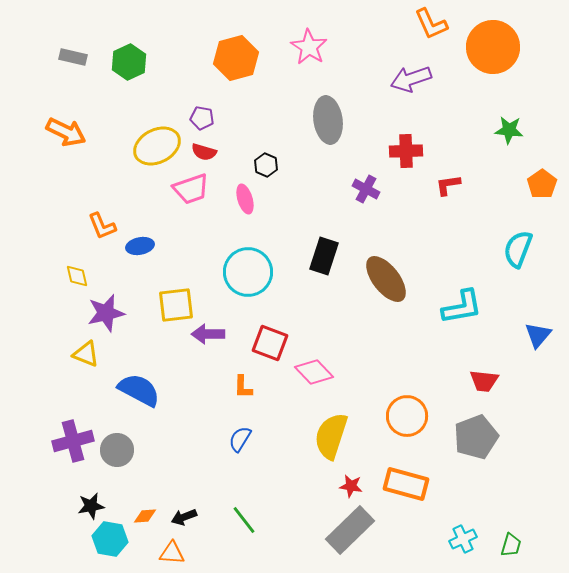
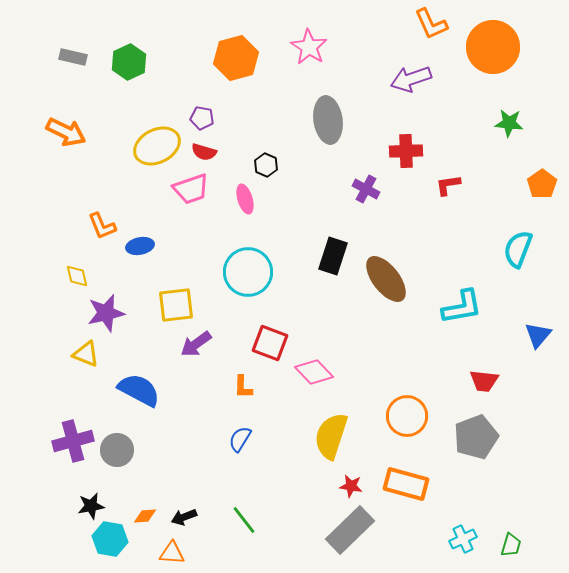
green star at (509, 130): moved 7 px up
black rectangle at (324, 256): moved 9 px right
purple arrow at (208, 334): moved 12 px left, 10 px down; rotated 36 degrees counterclockwise
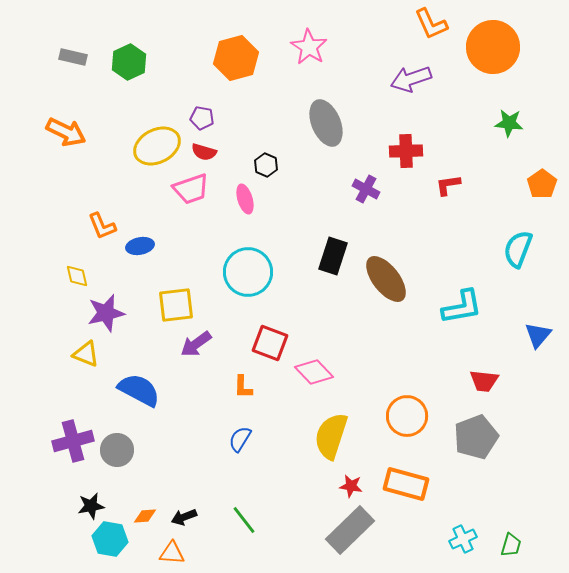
gray ellipse at (328, 120): moved 2 px left, 3 px down; rotated 15 degrees counterclockwise
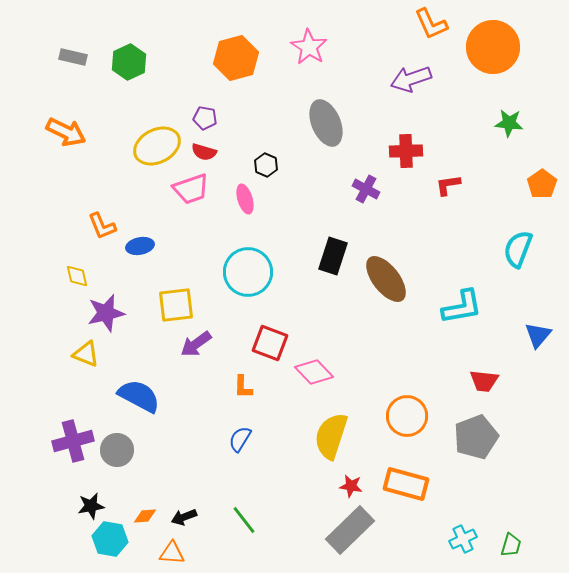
purple pentagon at (202, 118): moved 3 px right
blue semicircle at (139, 390): moved 6 px down
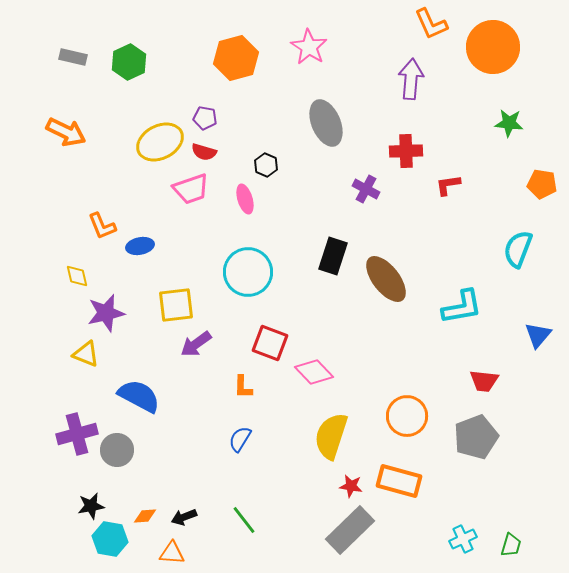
purple arrow at (411, 79): rotated 114 degrees clockwise
yellow ellipse at (157, 146): moved 3 px right, 4 px up
orange pentagon at (542, 184): rotated 28 degrees counterclockwise
purple cross at (73, 441): moved 4 px right, 7 px up
orange rectangle at (406, 484): moved 7 px left, 3 px up
